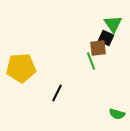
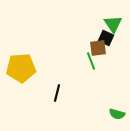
black line: rotated 12 degrees counterclockwise
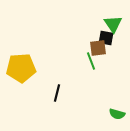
black square: rotated 14 degrees counterclockwise
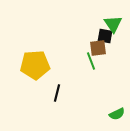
black square: moved 1 px left, 2 px up
yellow pentagon: moved 14 px right, 3 px up
green semicircle: rotated 42 degrees counterclockwise
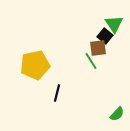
green triangle: moved 1 px right
black square: rotated 28 degrees clockwise
green line: rotated 12 degrees counterclockwise
yellow pentagon: rotated 8 degrees counterclockwise
green semicircle: rotated 21 degrees counterclockwise
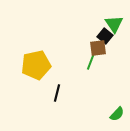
green line: rotated 54 degrees clockwise
yellow pentagon: moved 1 px right
